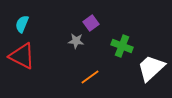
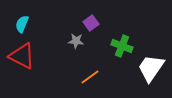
white trapezoid: rotated 12 degrees counterclockwise
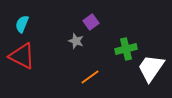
purple square: moved 1 px up
gray star: rotated 14 degrees clockwise
green cross: moved 4 px right, 3 px down; rotated 35 degrees counterclockwise
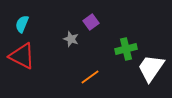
gray star: moved 5 px left, 2 px up
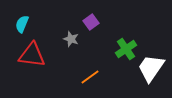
green cross: rotated 20 degrees counterclockwise
red triangle: moved 10 px right, 1 px up; rotated 20 degrees counterclockwise
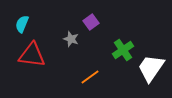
green cross: moved 3 px left, 1 px down
